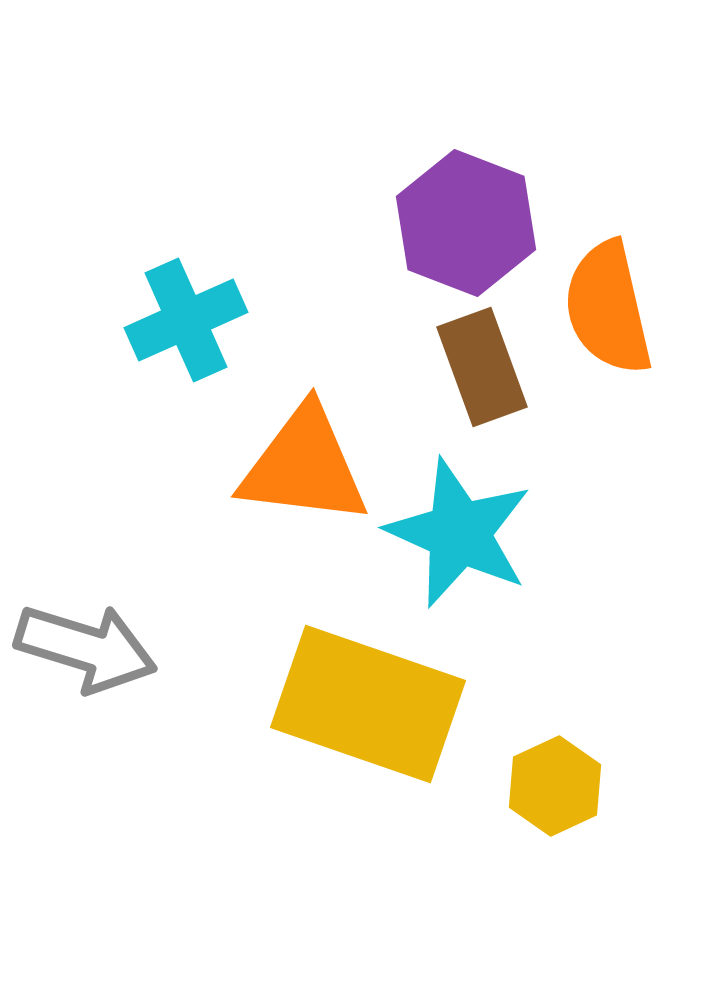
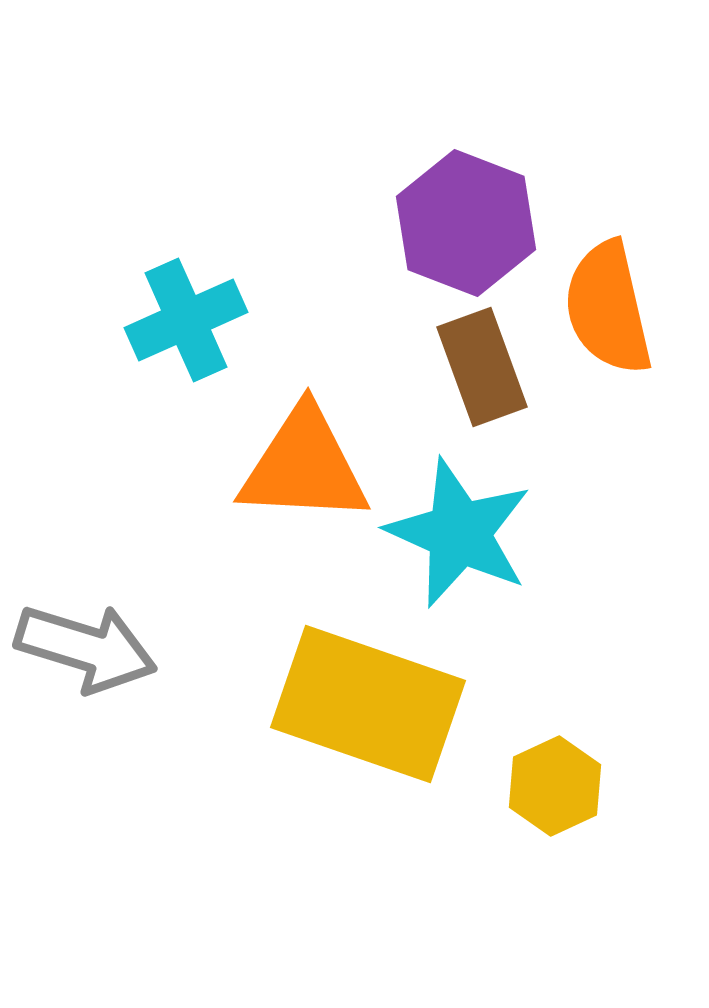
orange triangle: rotated 4 degrees counterclockwise
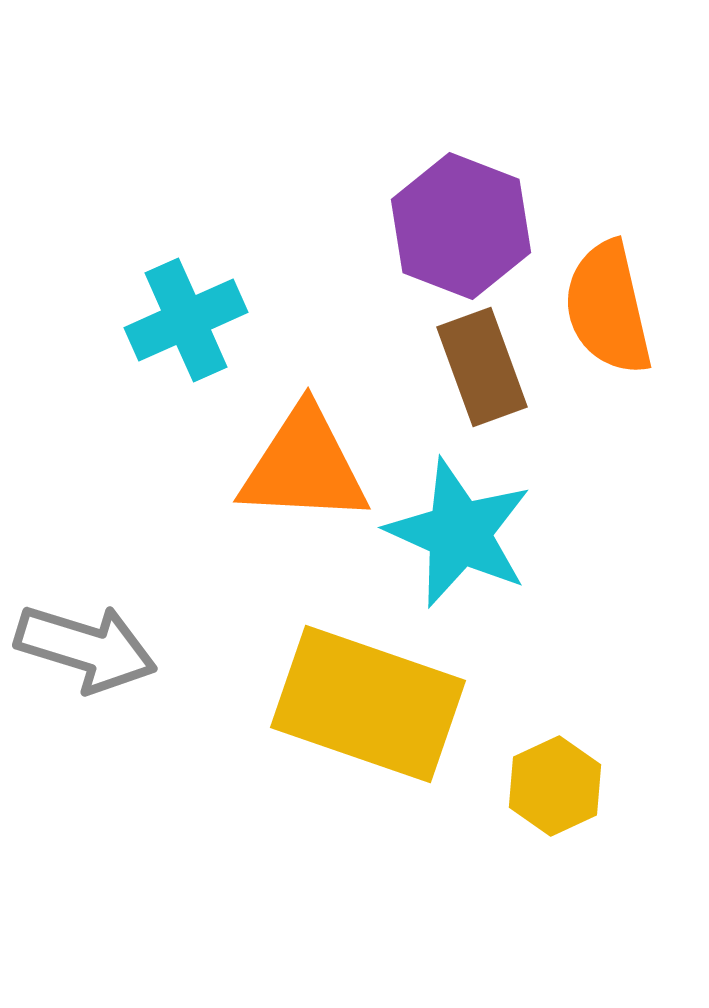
purple hexagon: moved 5 px left, 3 px down
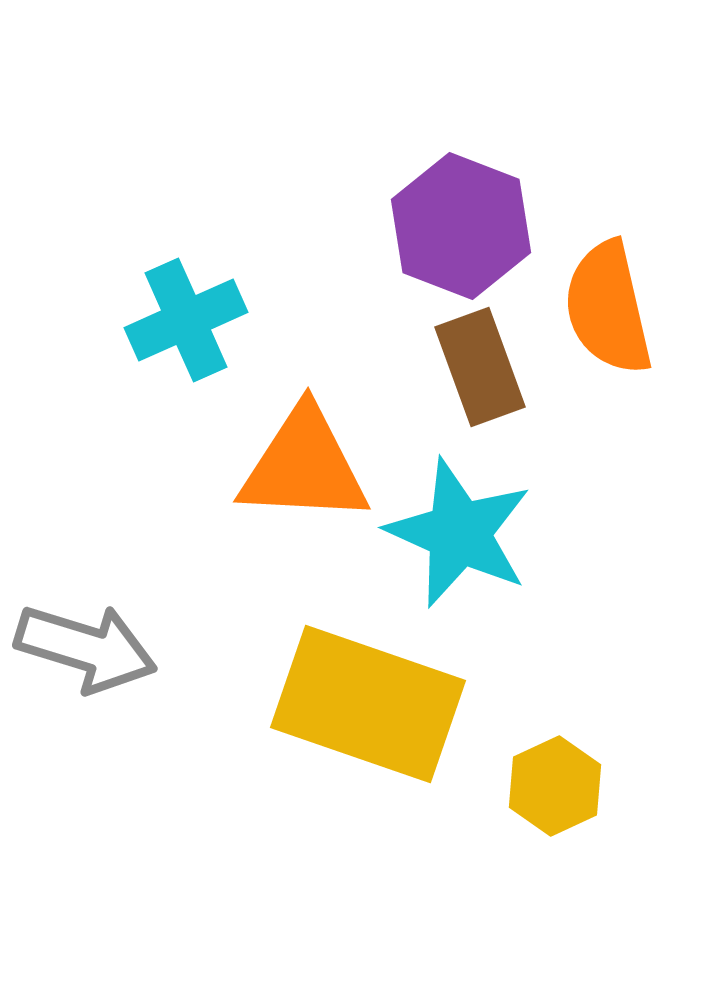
brown rectangle: moved 2 px left
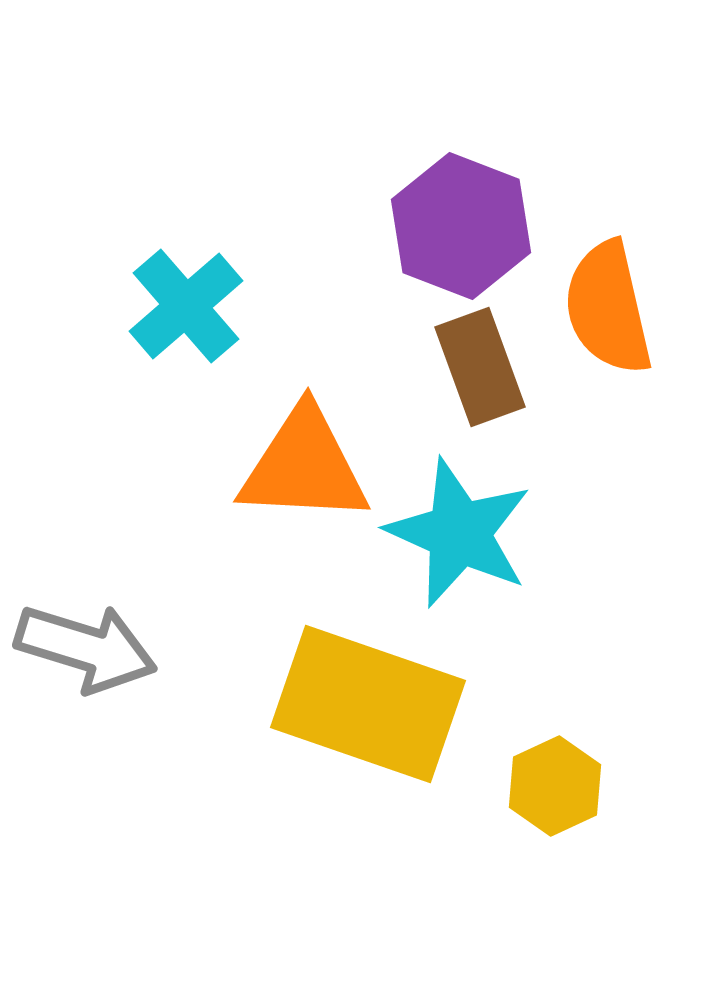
cyan cross: moved 14 px up; rotated 17 degrees counterclockwise
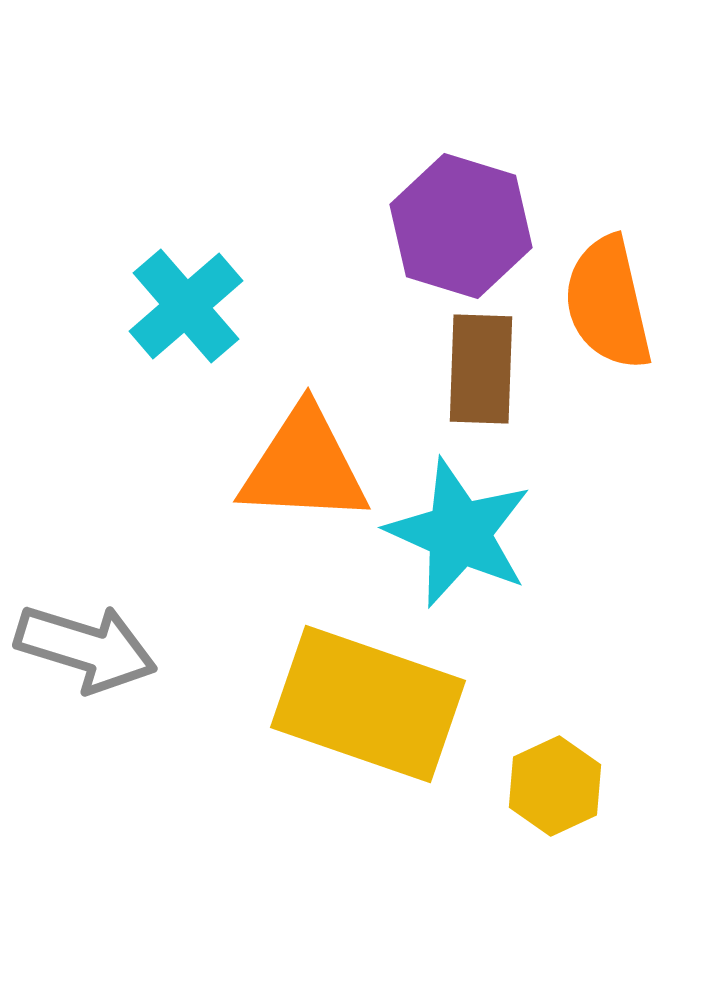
purple hexagon: rotated 4 degrees counterclockwise
orange semicircle: moved 5 px up
brown rectangle: moved 1 px right, 2 px down; rotated 22 degrees clockwise
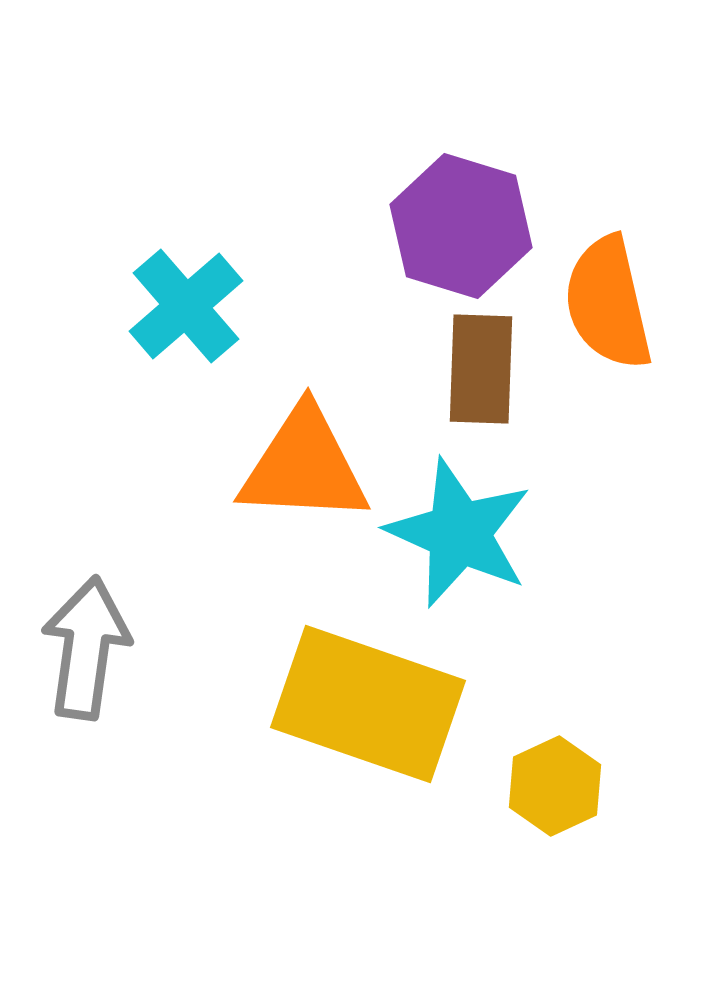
gray arrow: rotated 99 degrees counterclockwise
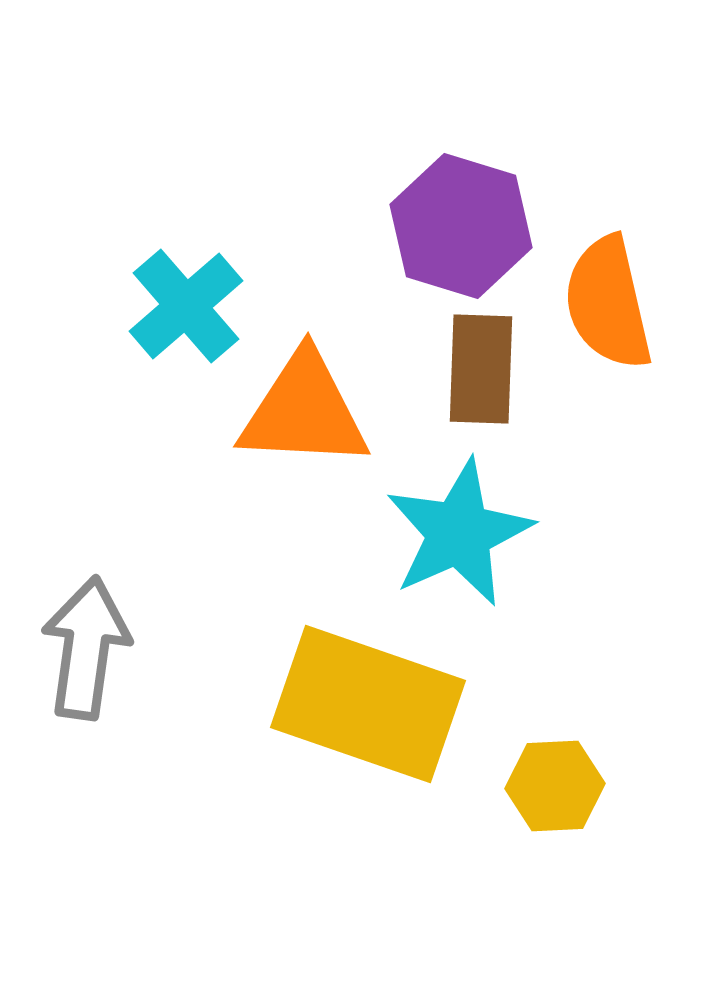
orange triangle: moved 55 px up
cyan star: rotated 24 degrees clockwise
yellow hexagon: rotated 22 degrees clockwise
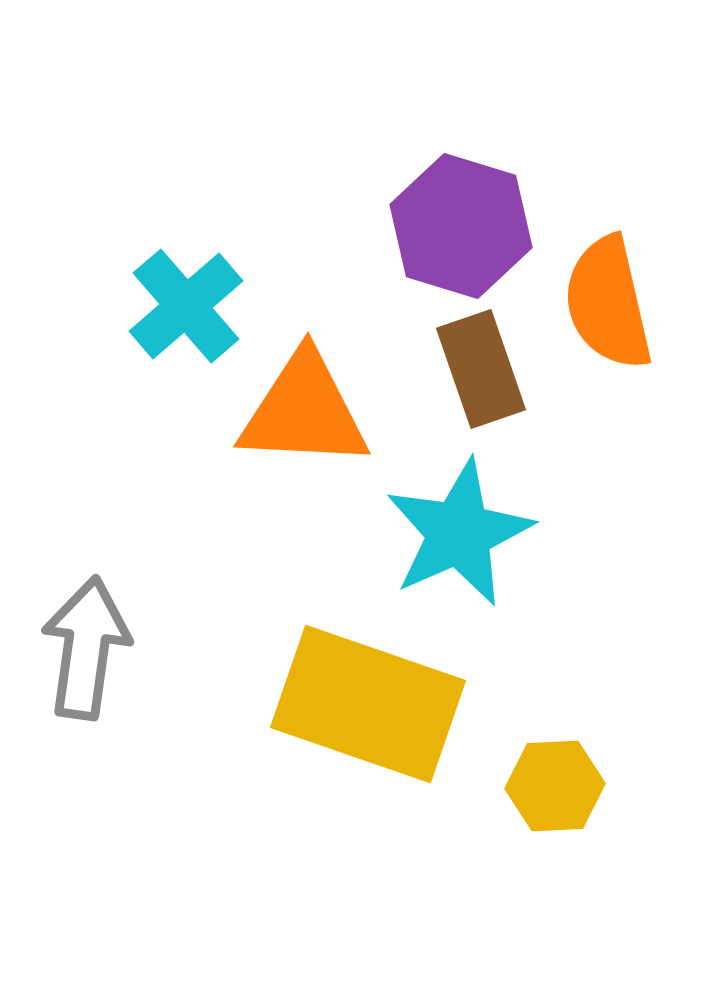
brown rectangle: rotated 21 degrees counterclockwise
